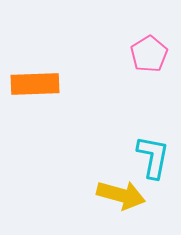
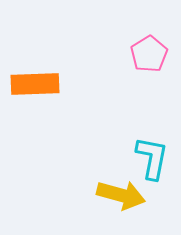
cyan L-shape: moved 1 px left, 1 px down
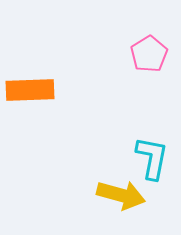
orange rectangle: moved 5 px left, 6 px down
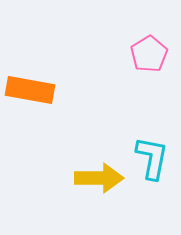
orange rectangle: rotated 12 degrees clockwise
yellow arrow: moved 22 px left, 17 px up; rotated 15 degrees counterclockwise
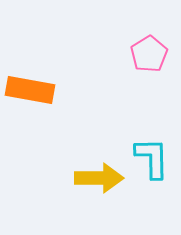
cyan L-shape: rotated 12 degrees counterclockwise
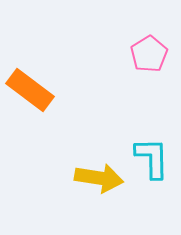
orange rectangle: rotated 27 degrees clockwise
yellow arrow: rotated 9 degrees clockwise
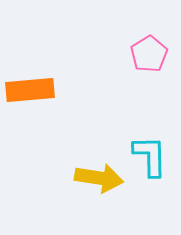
orange rectangle: rotated 42 degrees counterclockwise
cyan L-shape: moved 2 px left, 2 px up
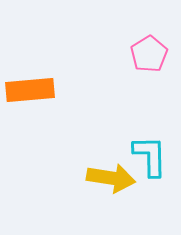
yellow arrow: moved 12 px right
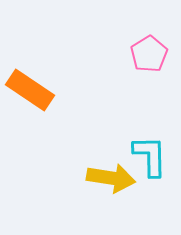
orange rectangle: rotated 39 degrees clockwise
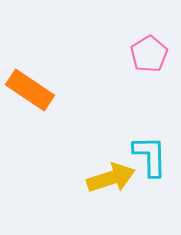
yellow arrow: rotated 27 degrees counterclockwise
